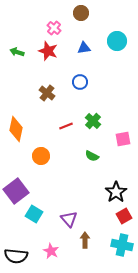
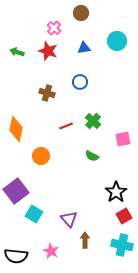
brown cross: rotated 21 degrees counterclockwise
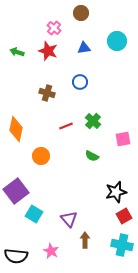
black star: rotated 20 degrees clockwise
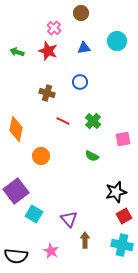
red line: moved 3 px left, 5 px up; rotated 48 degrees clockwise
